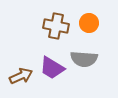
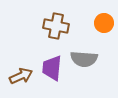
orange circle: moved 15 px right
purple trapezoid: rotated 64 degrees clockwise
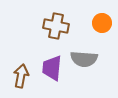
orange circle: moved 2 px left
brown arrow: rotated 55 degrees counterclockwise
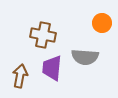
brown cross: moved 13 px left, 9 px down
gray semicircle: moved 1 px right, 2 px up
brown arrow: moved 1 px left
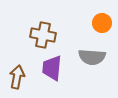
gray semicircle: moved 7 px right
brown arrow: moved 3 px left, 1 px down
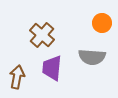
brown cross: moved 1 px left; rotated 30 degrees clockwise
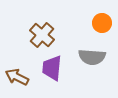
brown arrow: rotated 75 degrees counterclockwise
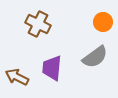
orange circle: moved 1 px right, 1 px up
brown cross: moved 4 px left, 11 px up; rotated 15 degrees counterclockwise
gray semicircle: moved 3 px right; rotated 40 degrees counterclockwise
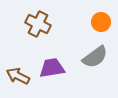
orange circle: moved 2 px left
purple trapezoid: rotated 76 degrees clockwise
brown arrow: moved 1 px right, 1 px up
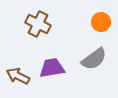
gray semicircle: moved 1 px left, 2 px down
